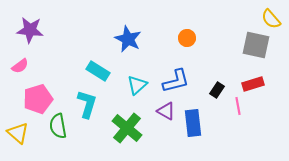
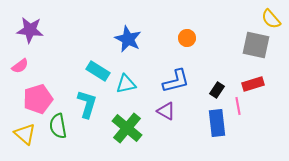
cyan triangle: moved 11 px left, 1 px up; rotated 30 degrees clockwise
blue rectangle: moved 24 px right
yellow triangle: moved 7 px right, 1 px down
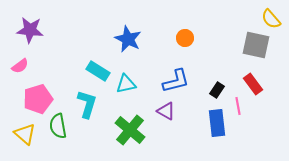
orange circle: moved 2 px left
red rectangle: rotated 70 degrees clockwise
green cross: moved 3 px right, 2 px down
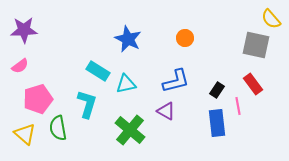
purple star: moved 6 px left; rotated 8 degrees counterclockwise
green semicircle: moved 2 px down
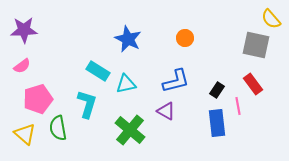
pink semicircle: moved 2 px right
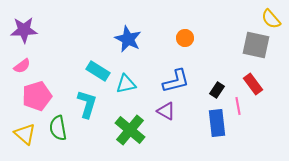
pink pentagon: moved 1 px left, 3 px up
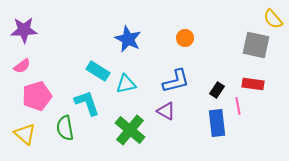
yellow semicircle: moved 2 px right
red rectangle: rotated 45 degrees counterclockwise
cyan L-shape: moved 1 px up; rotated 36 degrees counterclockwise
green semicircle: moved 7 px right
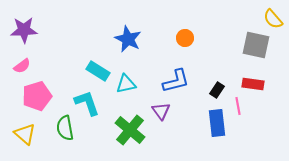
purple triangle: moved 5 px left; rotated 24 degrees clockwise
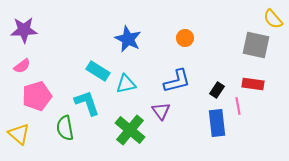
blue L-shape: moved 1 px right
yellow triangle: moved 6 px left
